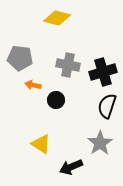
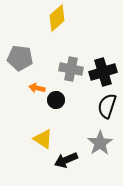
yellow diamond: rotated 56 degrees counterclockwise
gray cross: moved 3 px right, 4 px down
orange arrow: moved 4 px right, 3 px down
yellow triangle: moved 2 px right, 5 px up
black arrow: moved 5 px left, 7 px up
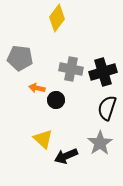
yellow diamond: rotated 12 degrees counterclockwise
black semicircle: moved 2 px down
yellow triangle: rotated 10 degrees clockwise
black arrow: moved 4 px up
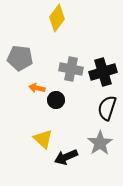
black arrow: moved 1 px down
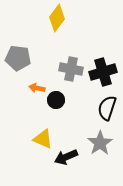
gray pentagon: moved 2 px left
yellow triangle: rotated 20 degrees counterclockwise
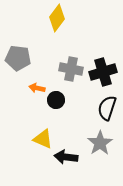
black arrow: rotated 30 degrees clockwise
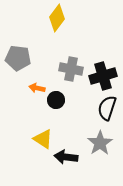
black cross: moved 4 px down
yellow triangle: rotated 10 degrees clockwise
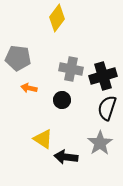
orange arrow: moved 8 px left
black circle: moved 6 px right
